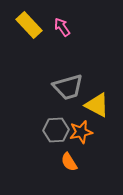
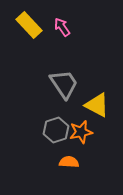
gray trapezoid: moved 4 px left, 3 px up; rotated 108 degrees counterclockwise
gray hexagon: rotated 15 degrees counterclockwise
orange semicircle: rotated 126 degrees clockwise
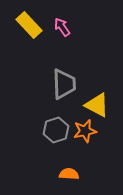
gray trapezoid: rotated 32 degrees clockwise
orange star: moved 4 px right, 1 px up
orange semicircle: moved 12 px down
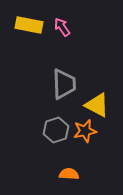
yellow rectangle: rotated 36 degrees counterclockwise
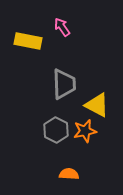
yellow rectangle: moved 1 px left, 16 px down
gray hexagon: rotated 15 degrees counterclockwise
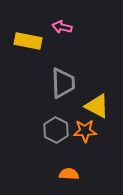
pink arrow: rotated 42 degrees counterclockwise
gray trapezoid: moved 1 px left, 1 px up
yellow triangle: moved 1 px down
orange star: rotated 10 degrees clockwise
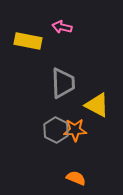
yellow triangle: moved 1 px up
orange star: moved 10 px left, 1 px up
orange semicircle: moved 7 px right, 4 px down; rotated 18 degrees clockwise
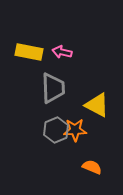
pink arrow: moved 25 px down
yellow rectangle: moved 1 px right, 11 px down
gray trapezoid: moved 10 px left, 5 px down
gray hexagon: rotated 10 degrees clockwise
orange semicircle: moved 16 px right, 11 px up
